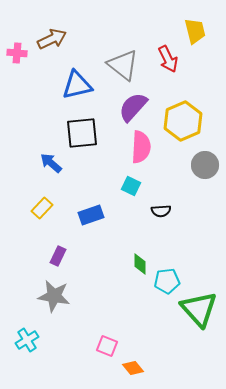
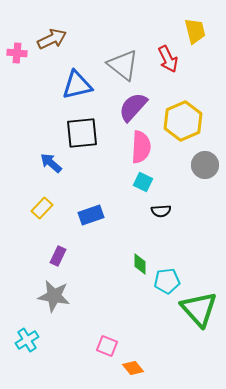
cyan square: moved 12 px right, 4 px up
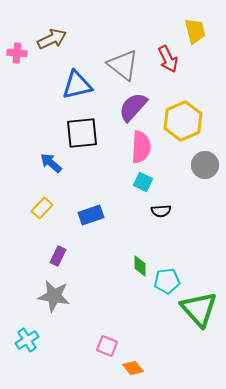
green diamond: moved 2 px down
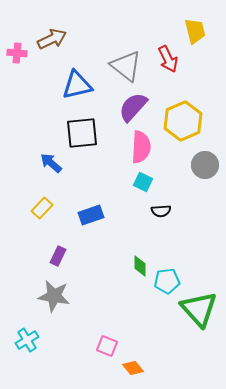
gray triangle: moved 3 px right, 1 px down
